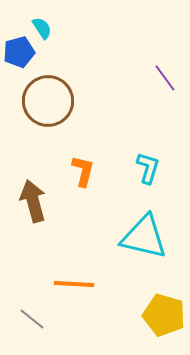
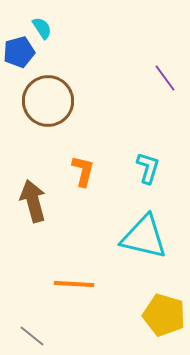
gray line: moved 17 px down
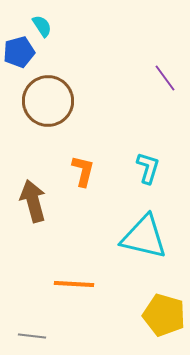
cyan semicircle: moved 2 px up
gray line: rotated 32 degrees counterclockwise
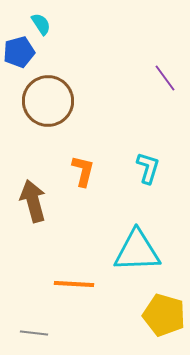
cyan semicircle: moved 1 px left, 2 px up
cyan triangle: moved 7 px left, 14 px down; rotated 15 degrees counterclockwise
gray line: moved 2 px right, 3 px up
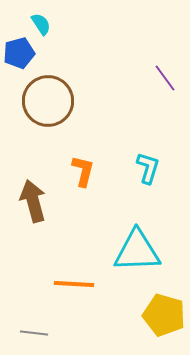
blue pentagon: moved 1 px down
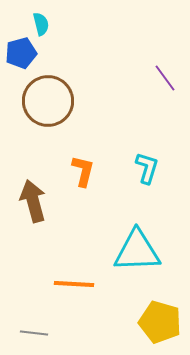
cyan semicircle: rotated 20 degrees clockwise
blue pentagon: moved 2 px right
cyan L-shape: moved 1 px left
yellow pentagon: moved 4 px left, 7 px down
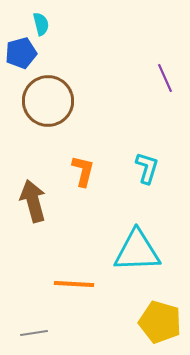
purple line: rotated 12 degrees clockwise
gray line: rotated 16 degrees counterclockwise
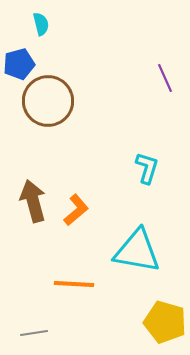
blue pentagon: moved 2 px left, 11 px down
orange L-shape: moved 7 px left, 39 px down; rotated 36 degrees clockwise
cyan triangle: rotated 12 degrees clockwise
yellow pentagon: moved 5 px right
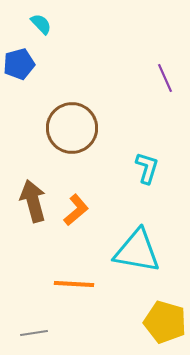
cyan semicircle: rotated 30 degrees counterclockwise
brown circle: moved 24 px right, 27 px down
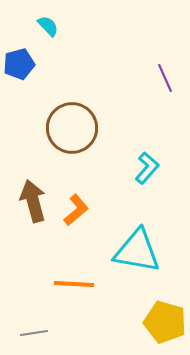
cyan semicircle: moved 7 px right, 2 px down
cyan L-shape: rotated 24 degrees clockwise
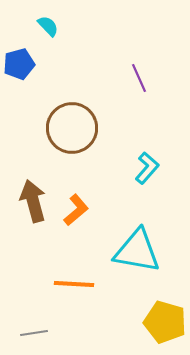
purple line: moved 26 px left
